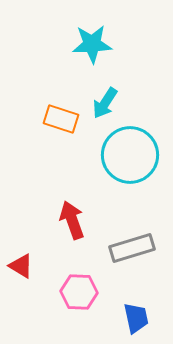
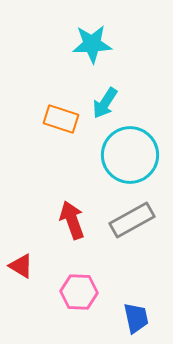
gray rectangle: moved 28 px up; rotated 12 degrees counterclockwise
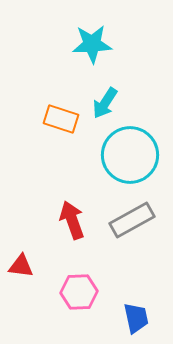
red triangle: rotated 24 degrees counterclockwise
pink hexagon: rotated 6 degrees counterclockwise
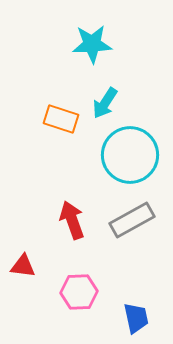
red triangle: moved 2 px right
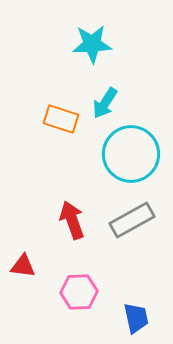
cyan circle: moved 1 px right, 1 px up
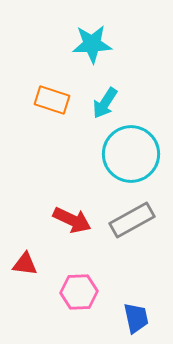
orange rectangle: moved 9 px left, 19 px up
red arrow: rotated 135 degrees clockwise
red triangle: moved 2 px right, 2 px up
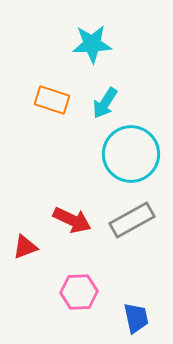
red triangle: moved 17 px up; rotated 28 degrees counterclockwise
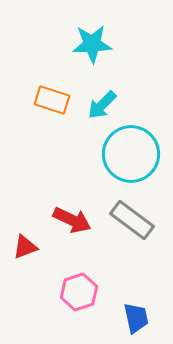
cyan arrow: moved 3 px left, 2 px down; rotated 12 degrees clockwise
gray rectangle: rotated 66 degrees clockwise
pink hexagon: rotated 15 degrees counterclockwise
